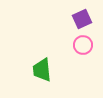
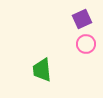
pink circle: moved 3 px right, 1 px up
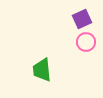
pink circle: moved 2 px up
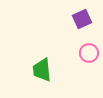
pink circle: moved 3 px right, 11 px down
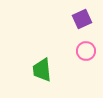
pink circle: moved 3 px left, 2 px up
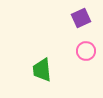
purple square: moved 1 px left, 1 px up
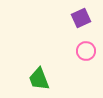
green trapezoid: moved 3 px left, 9 px down; rotated 15 degrees counterclockwise
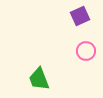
purple square: moved 1 px left, 2 px up
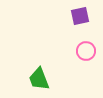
purple square: rotated 12 degrees clockwise
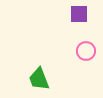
purple square: moved 1 px left, 2 px up; rotated 12 degrees clockwise
